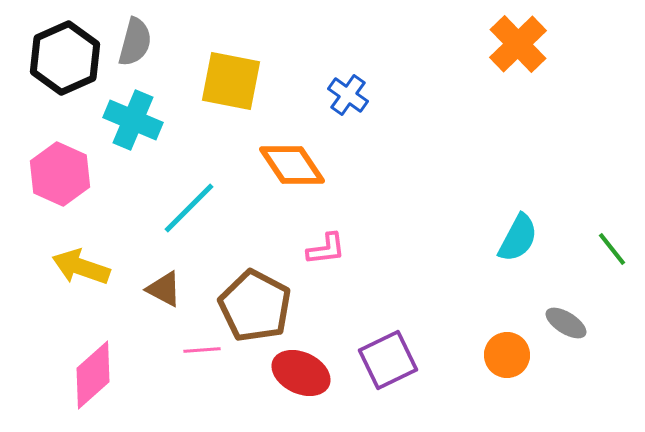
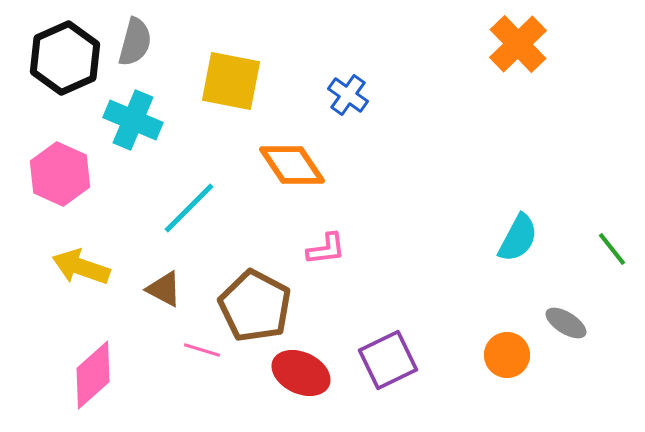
pink line: rotated 21 degrees clockwise
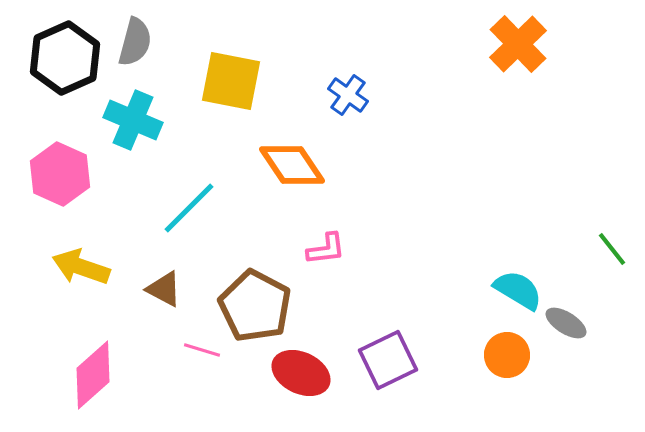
cyan semicircle: moved 52 px down; rotated 87 degrees counterclockwise
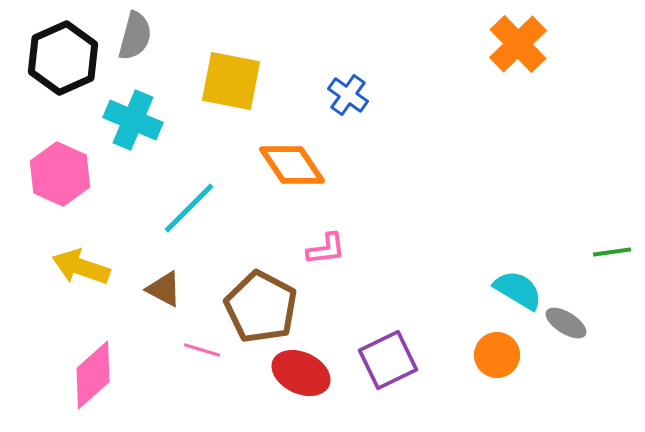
gray semicircle: moved 6 px up
black hexagon: moved 2 px left
green line: moved 3 px down; rotated 60 degrees counterclockwise
brown pentagon: moved 6 px right, 1 px down
orange circle: moved 10 px left
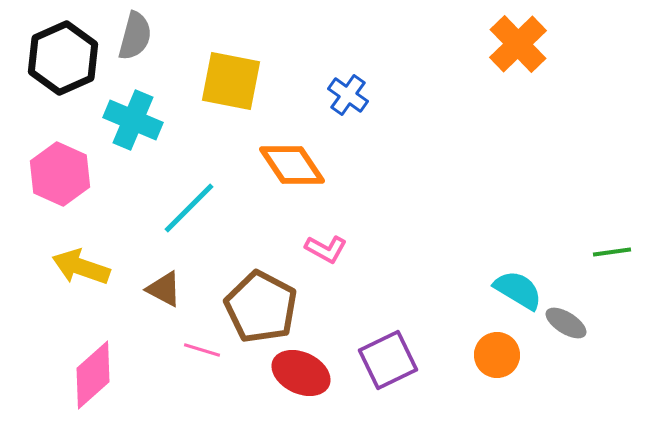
pink L-shape: rotated 36 degrees clockwise
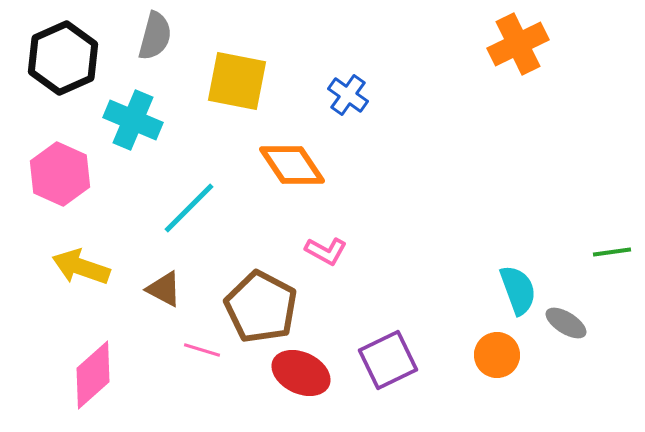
gray semicircle: moved 20 px right
orange cross: rotated 18 degrees clockwise
yellow square: moved 6 px right
pink L-shape: moved 2 px down
cyan semicircle: rotated 39 degrees clockwise
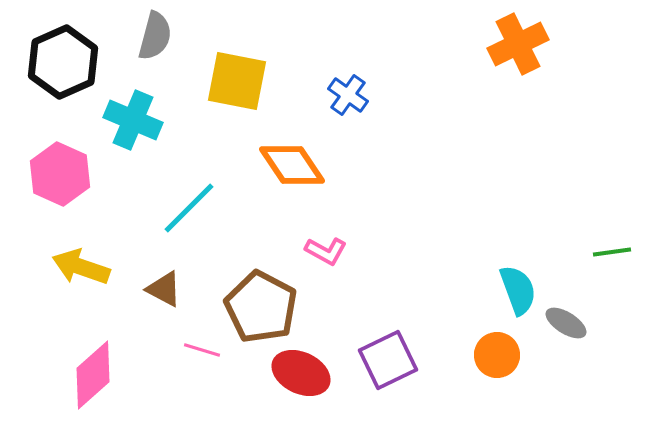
black hexagon: moved 4 px down
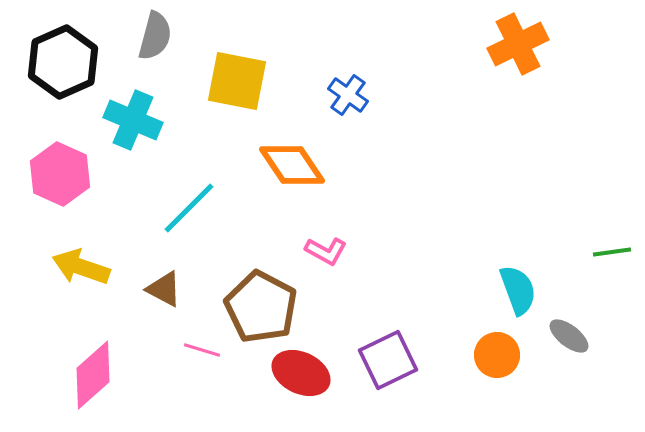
gray ellipse: moved 3 px right, 13 px down; rotated 6 degrees clockwise
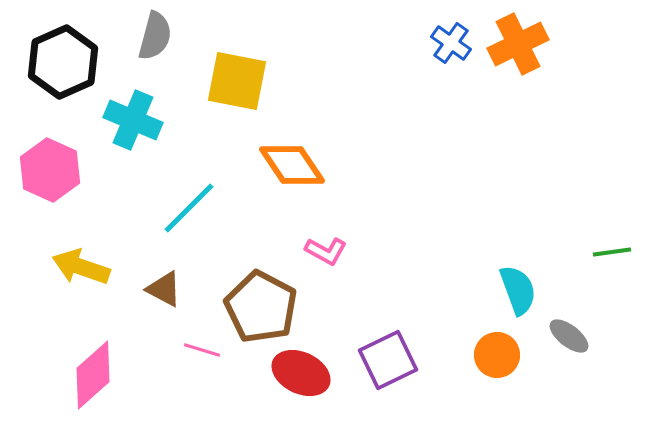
blue cross: moved 103 px right, 52 px up
pink hexagon: moved 10 px left, 4 px up
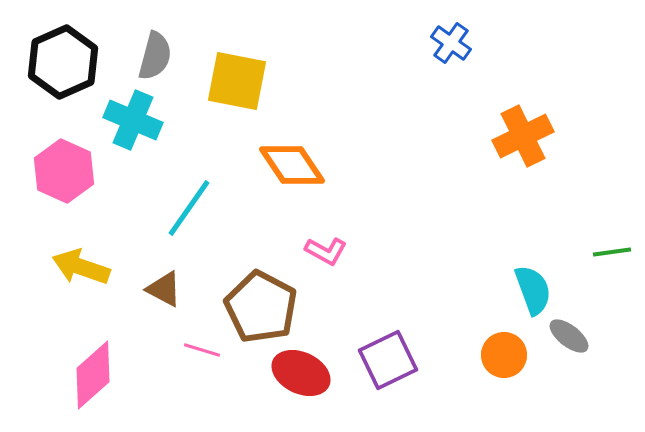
gray semicircle: moved 20 px down
orange cross: moved 5 px right, 92 px down
pink hexagon: moved 14 px right, 1 px down
cyan line: rotated 10 degrees counterclockwise
cyan semicircle: moved 15 px right
orange circle: moved 7 px right
